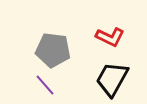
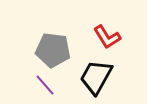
red L-shape: moved 3 px left; rotated 32 degrees clockwise
black trapezoid: moved 16 px left, 2 px up
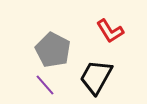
red L-shape: moved 3 px right, 6 px up
gray pentagon: rotated 20 degrees clockwise
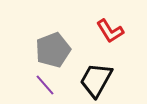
gray pentagon: rotated 24 degrees clockwise
black trapezoid: moved 3 px down
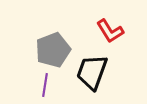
black trapezoid: moved 4 px left, 8 px up; rotated 9 degrees counterclockwise
purple line: rotated 50 degrees clockwise
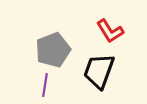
black trapezoid: moved 7 px right, 1 px up
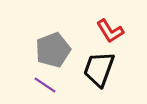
black trapezoid: moved 2 px up
purple line: rotated 65 degrees counterclockwise
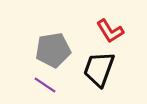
gray pentagon: rotated 12 degrees clockwise
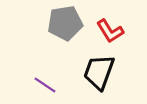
gray pentagon: moved 12 px right, 27 px up
black trapezoid: moved 3 px down
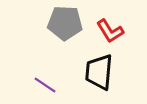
gray pentagon: rotated 12 degrees clockwise
black trapezoid: rotated 15 degrees counterclockwise
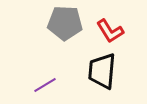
black trapezoid: moved 3 px right, 1 px up
purple line: rotated 65 degrees counterclockwise
